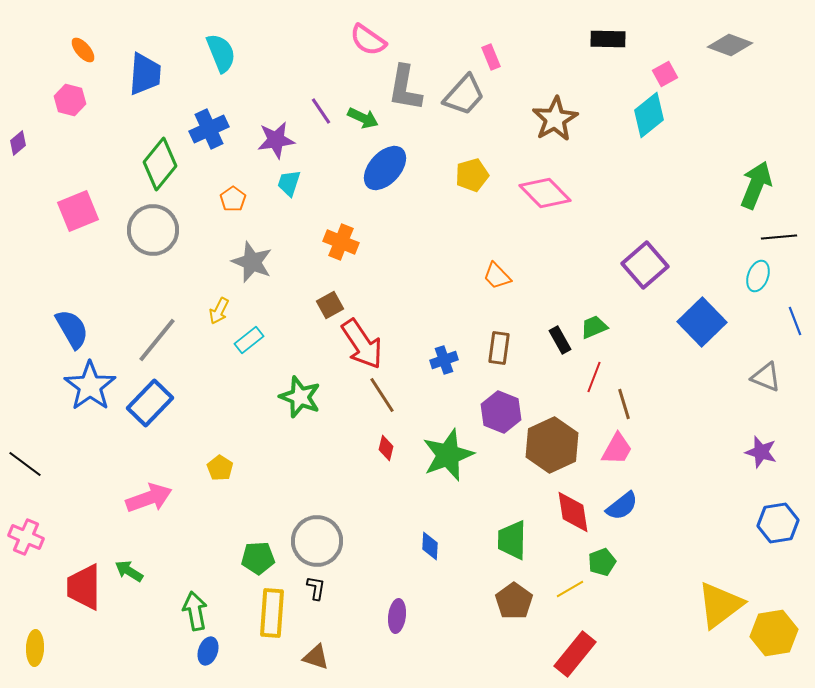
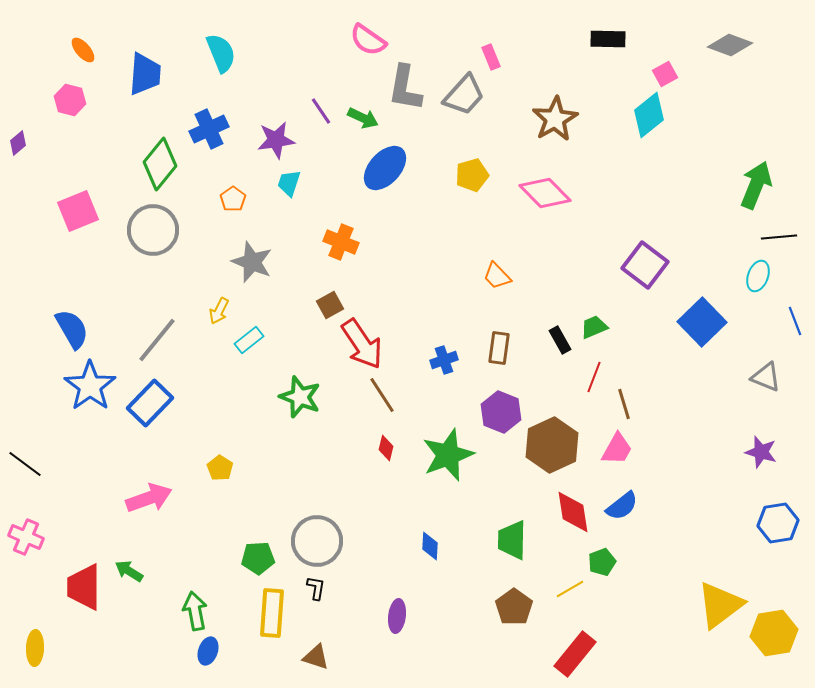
purple square at (645, 265): rotated 12 degrees counterclockwise
brown pentagon at (514, 601): moved 6 px down
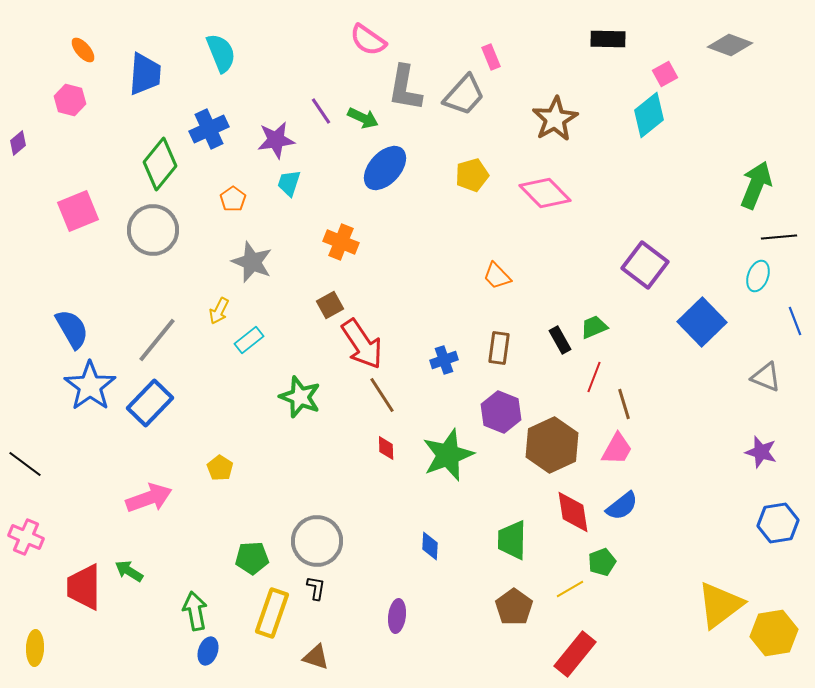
red diamond at (386, 448): rotated 15 degrees counterclockwise
green pentagon at (258, 558): moved 6 px left
yellow rectangle at (272, 613): rotated 15 degrees clockwise
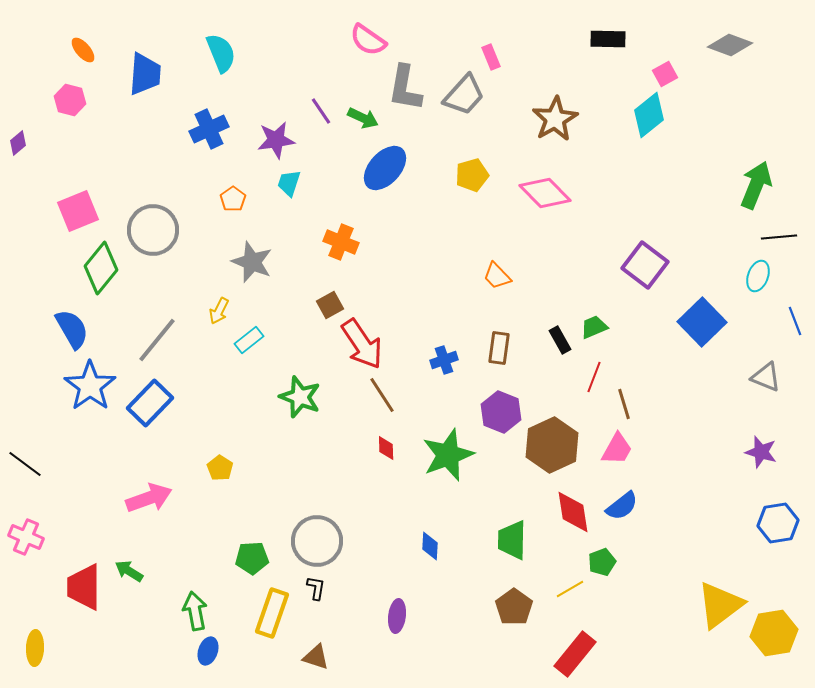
green diamond at (160, 164): moved 59 px left, 104 px down
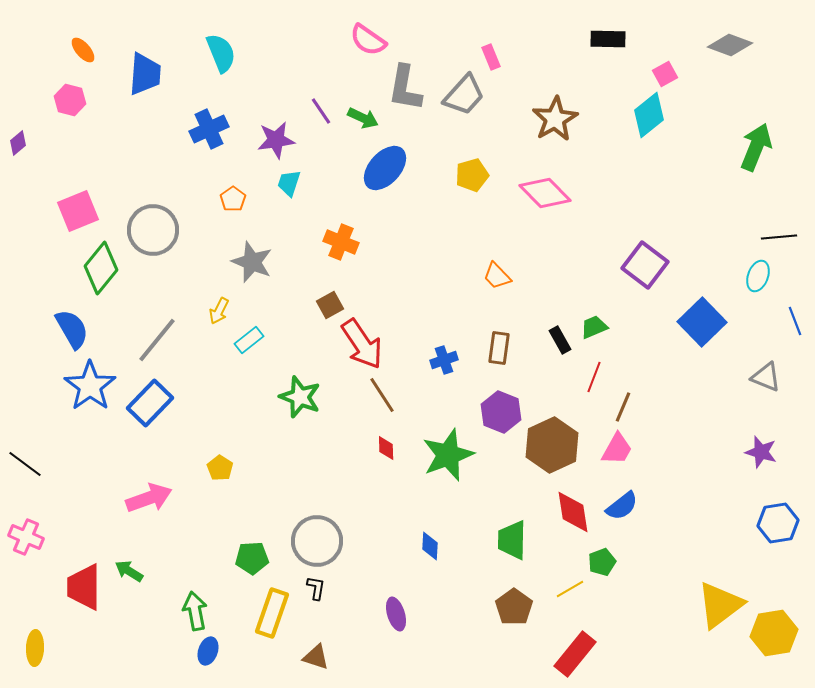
green arrow at (756, 185): moved 38 px up
brown line at (624, 404): moved 1 px left, 3 px down; rotated 40 degrees clockwise
purple ellipse at (397, 616): moved 1 px left, 2 px up; rotated 24 degrees counterclockwise
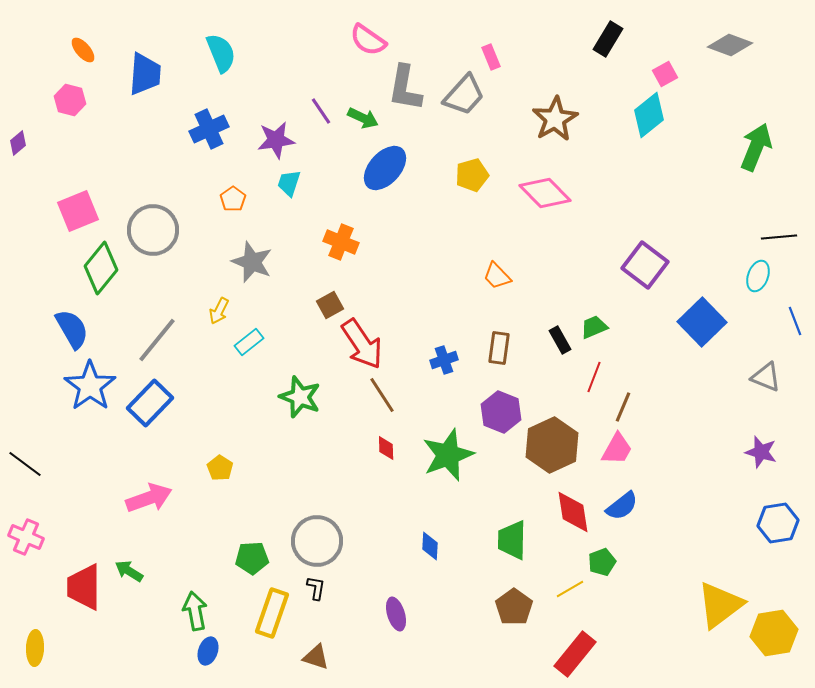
black rectangle at (608, 39): rotated 60 degrees counterclockwise
cyan rectangle at (249, 340): moved 2 px down
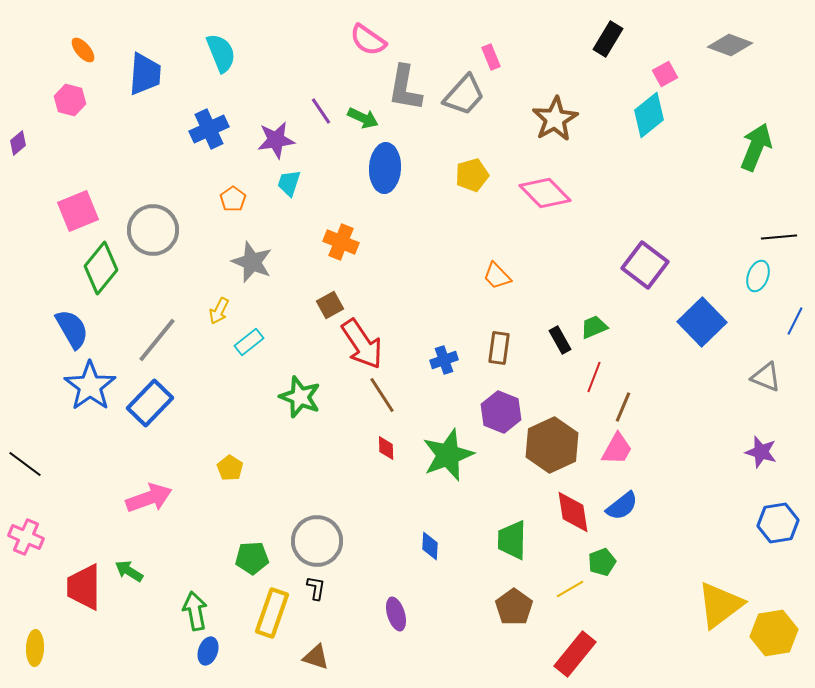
blue ellipse at (385, 168): rotated 39 degrees counterclockwise
blue line at (795, 321): rotated 48 degrees clockwise
yellow pentagon at (220, 468): moved 10 px right
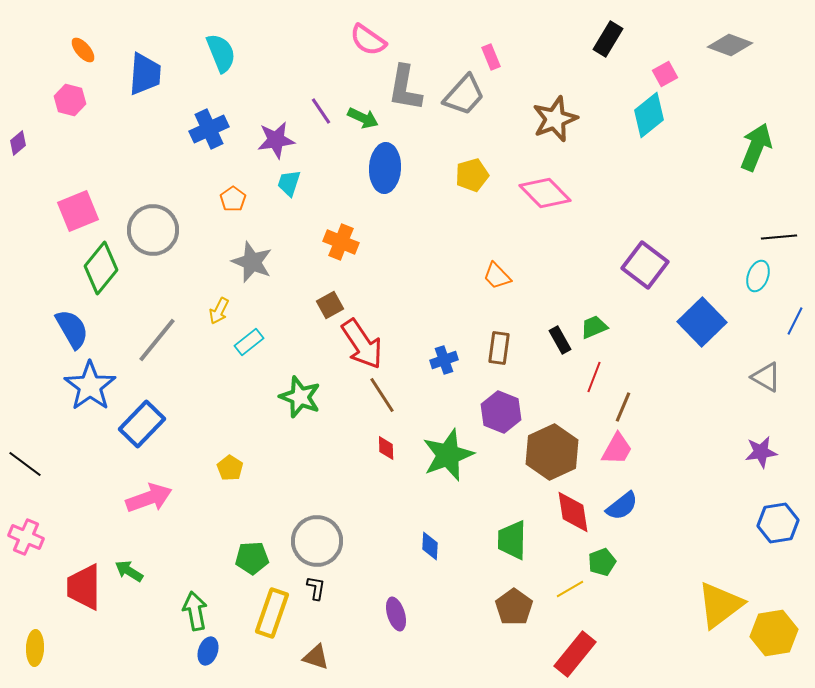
brown star at (555, 119): rotated 9 degrees clockwise
gray triangle at (766, 377): rotated 8 degrees clockwise
blue rectangle at (150, 403): moved 8 px left, 21 px down
brown hexagon at (552, 445): moved 7 px down
purple star at (761, 452): rotated 24 degrees counterclockwise
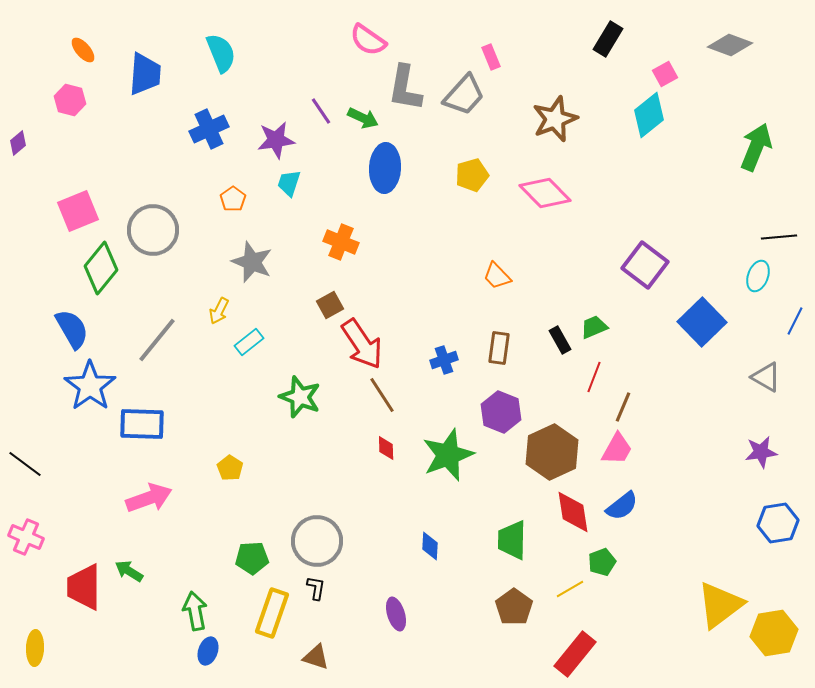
blue rectangle at (142, 424): rotated 48 degrees clockwise
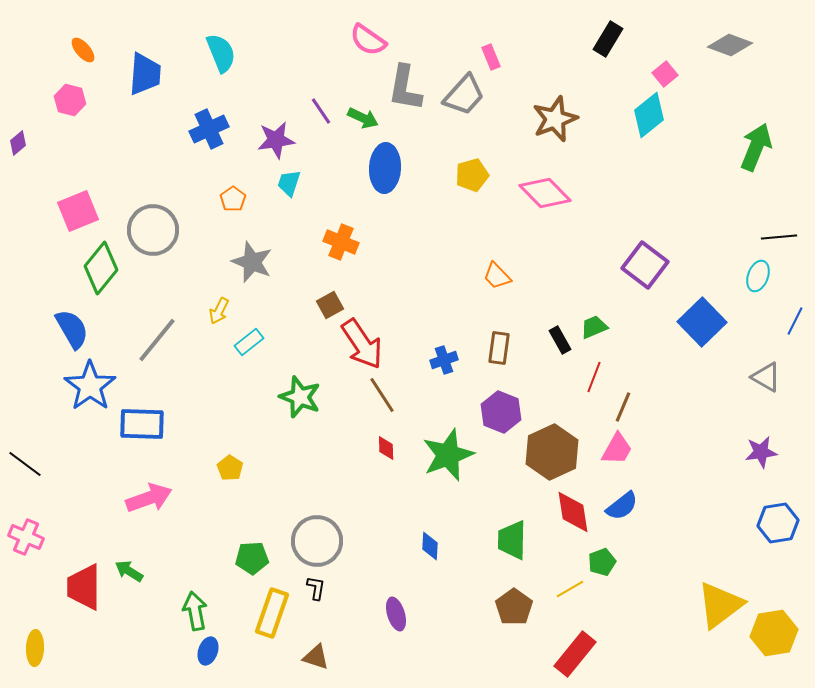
pink square at (665, 74): rotated 10 degrees counterclockwise
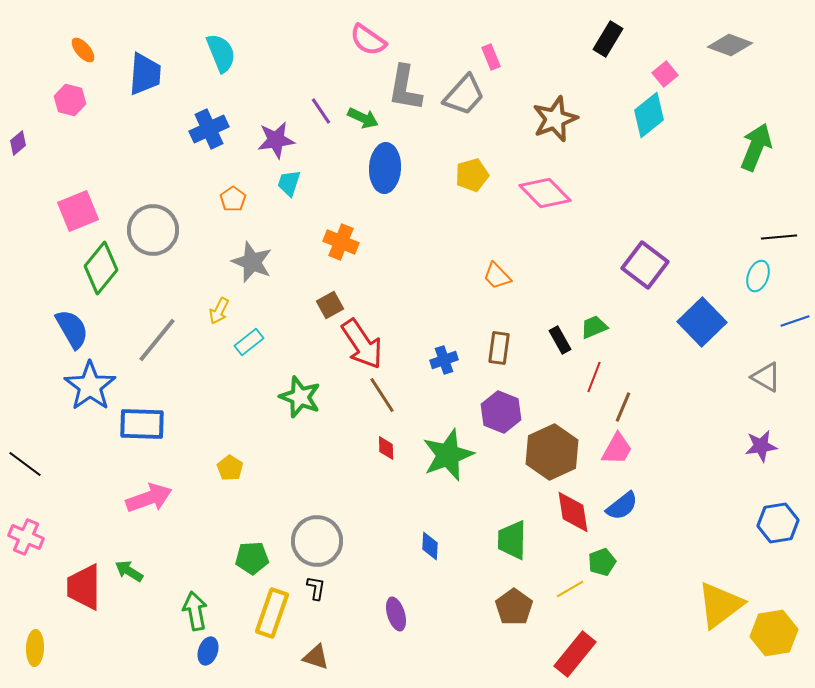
blue line at (795, 321): rotated 44 degrees clockwise
purple star at (761, 452): moved 6 px up
